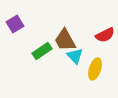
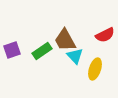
purple square: moved 3 px left, 26 px down; rotated 12 degrees clockwise
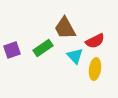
red semicircle: moved 10 px left, 6 px down
brown trapezoid: moved 12 px up
green rectangle: moved 1 px right, 3 px up
yellow ellipse: rotated 10 degrees counterclockwise
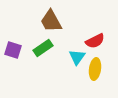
brown trapezoid: moved 14 px left, 7 px up
purple square: moved 1 px right; rotated 36 degrees clockwise
cyan triangle: moved 2 px right, 1 px down; rotated 18 degrees clockwise
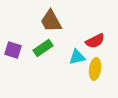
cyan triangle: rotated 42 degrees clockwise
